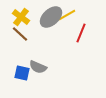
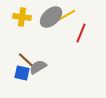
yellow cross: moved 1 px right; rotated 30 degrees counterclockwise
brown line: moved 6 px right, 26 px down
gray semicircle: rotated 126 degrees clockwise
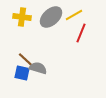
yellow line: moved 7 px right
gray semicircle: moved 1 px down; rotated 48 degrees clockwise
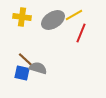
gray ellipse: moved 2 px right, 3 px down; rotated 10 degrees clockwise
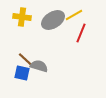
gray semicircle: moved 1 px right, 2 px up
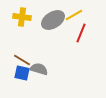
brown line: moved 4 px left; rotated 12 degrees counterclockwise
gray semicircle: moved 3 px down
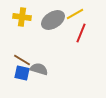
yellow line: moved 1 px right, 1 px up
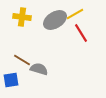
gray ellipse: moved 2 px right
red line: rotated 54 degrees counterclockwise
blue square: moved 11 px left, 7 px down; rotated 21 degrees counterclockwise
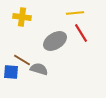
yellow line: moved 1 px up; rotated 24 degrees clockwise
gray ellipse: moved 21 px down
blue square: moved 8 px up; rotated 14 degrees clockwise
